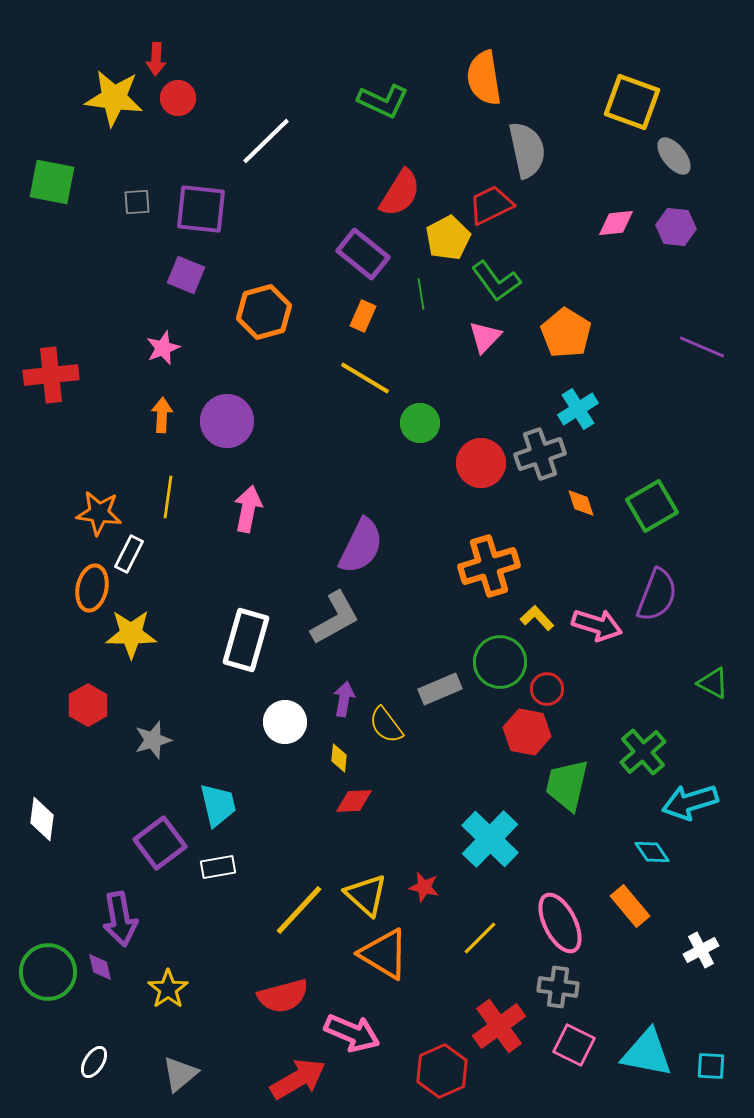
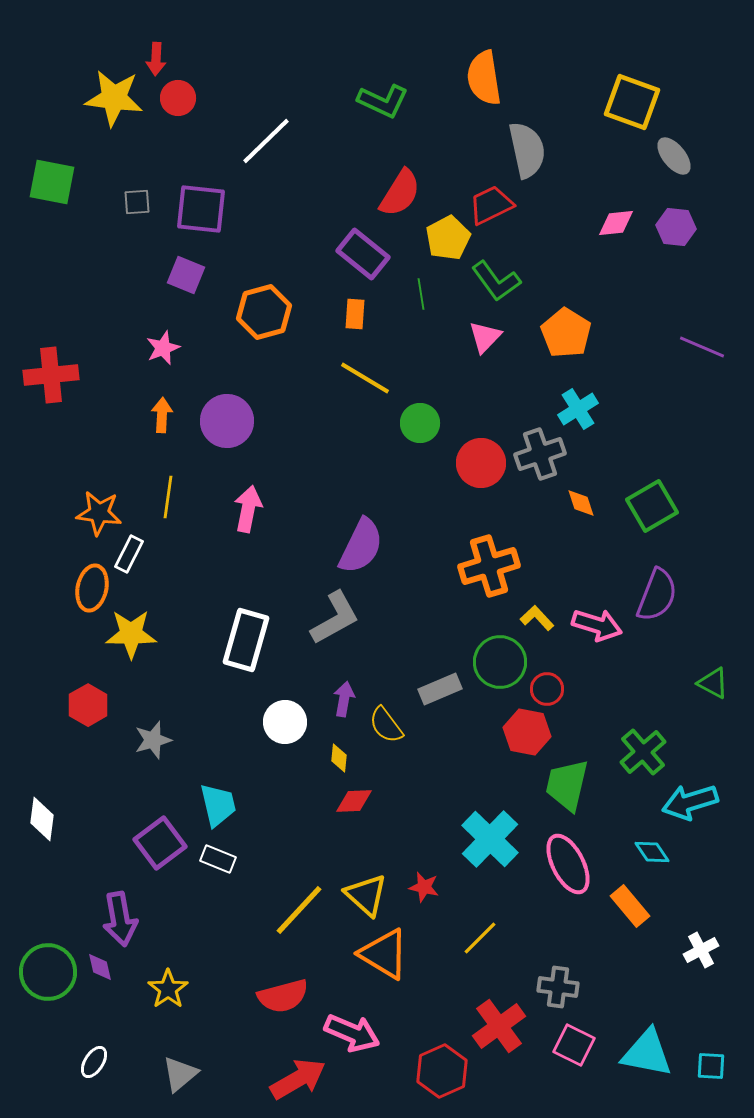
orange rectangle at (363, 316): moved 8 px left, 2 px up; rotated 20 degrees counterclockwise
white rectangle at (218, 867): moved 8 px up; rotated 32 degrees clockwise
pink ellipse at (560, 923): moved 8 px right, 59 px up
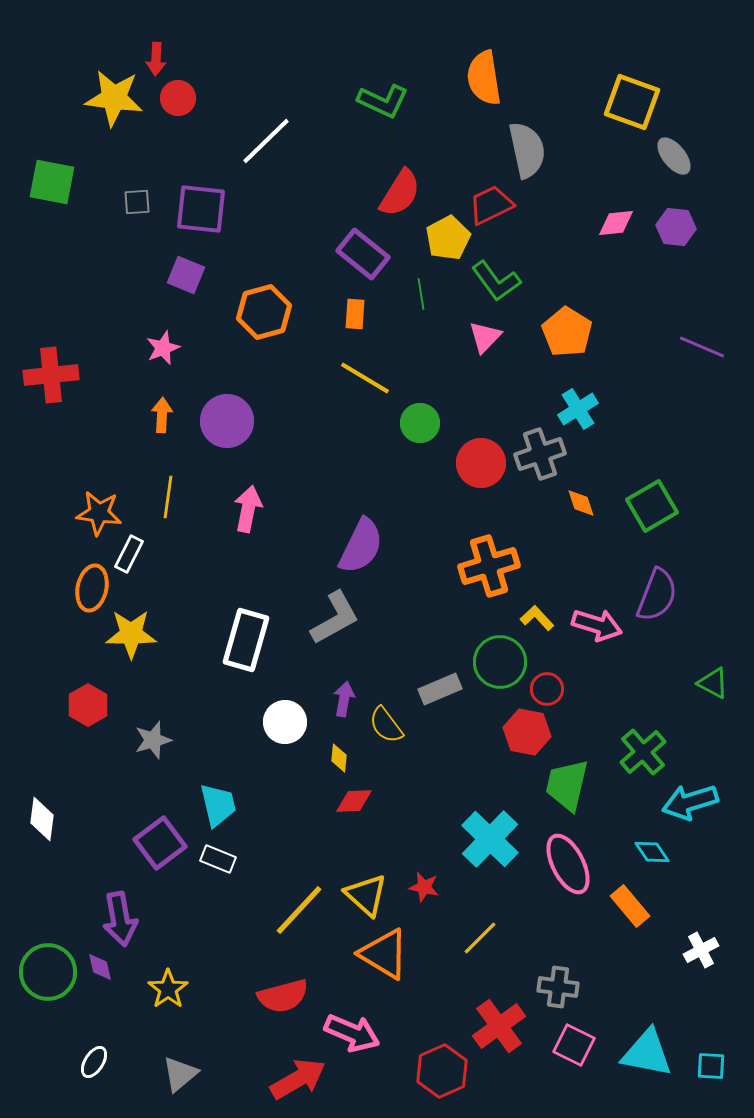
orange pentagon at (566, 333): moved 1 px right, 1 px up
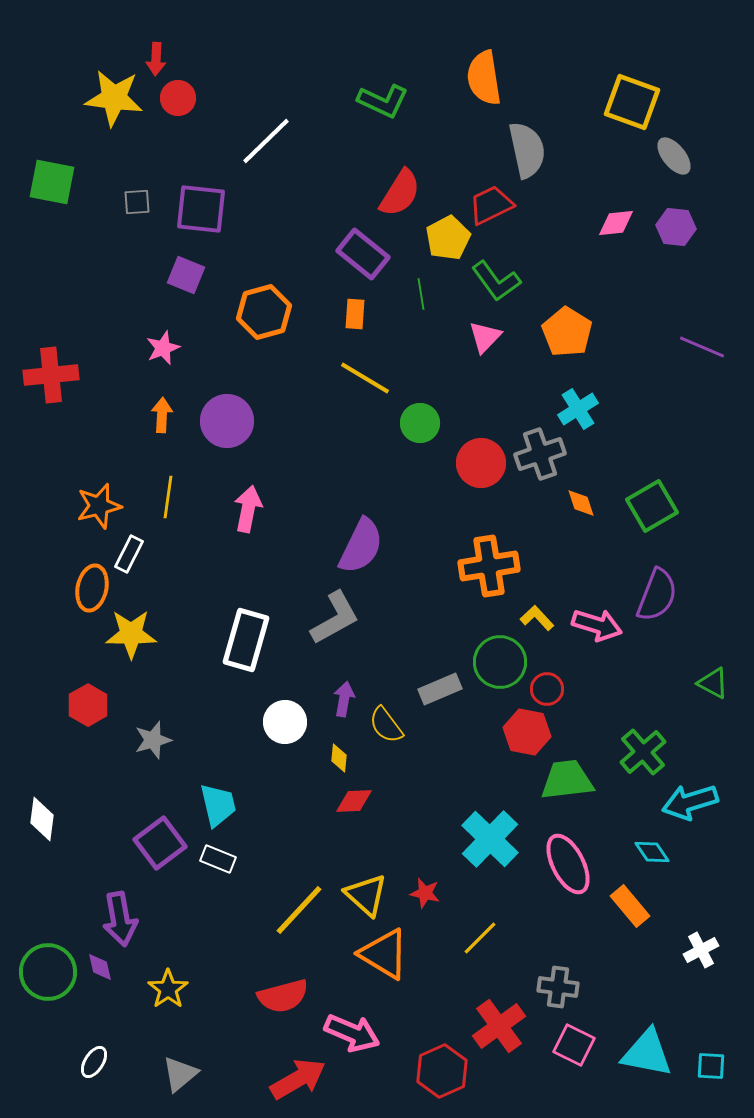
orange star at (99, 513): moved 7 px up; rotated 21 degrees counterclockwise
orange cross at (489, 566): rotated 8 degrees clockwise
green trapezoid at (567, 785): moved 5 px up; rotated 70 degrees clockwise
red star at (424, 887): moved 1 px right, 6 px down
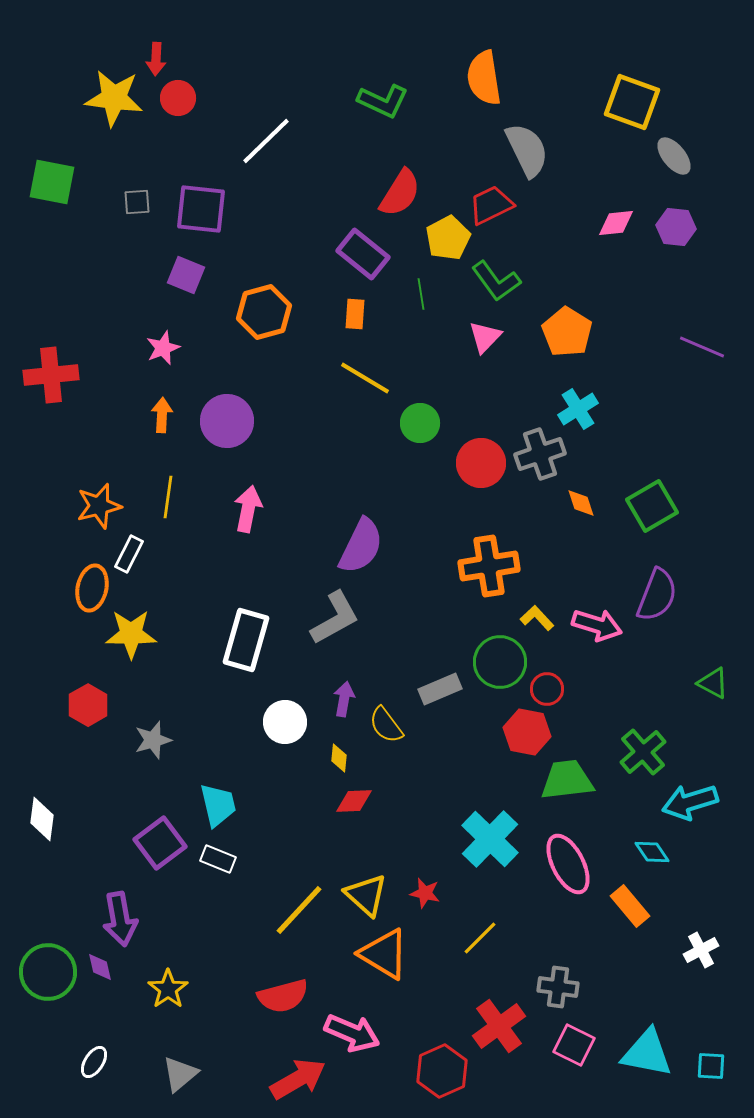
gray semicircle at (527, 150): rotated 14 degrees counterclockwise
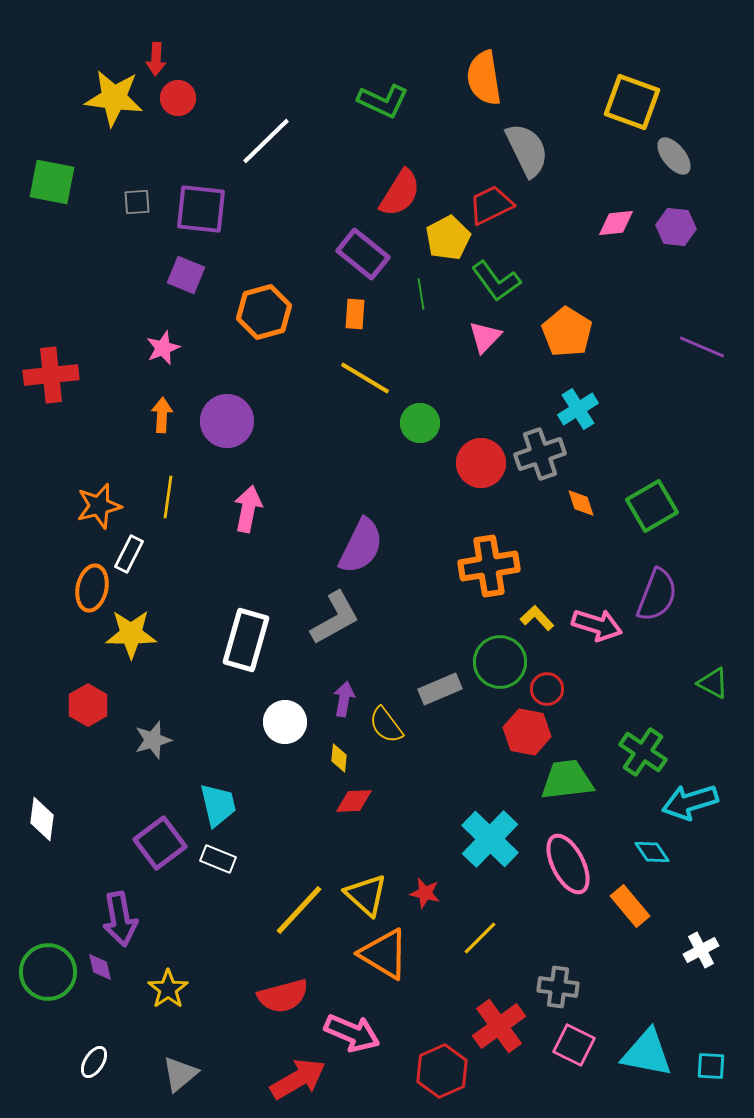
green cross at (643, 752): rotated 15 degrees counterclockwise
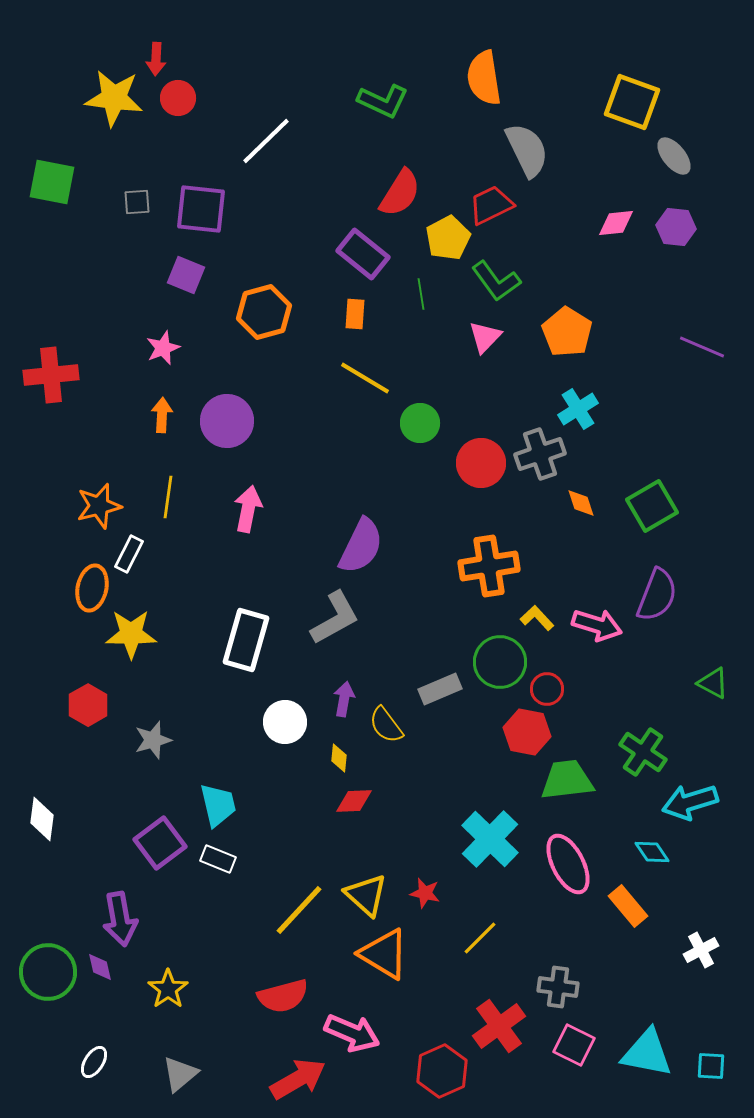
orange rectangle at (630, 906): moved 2 px left
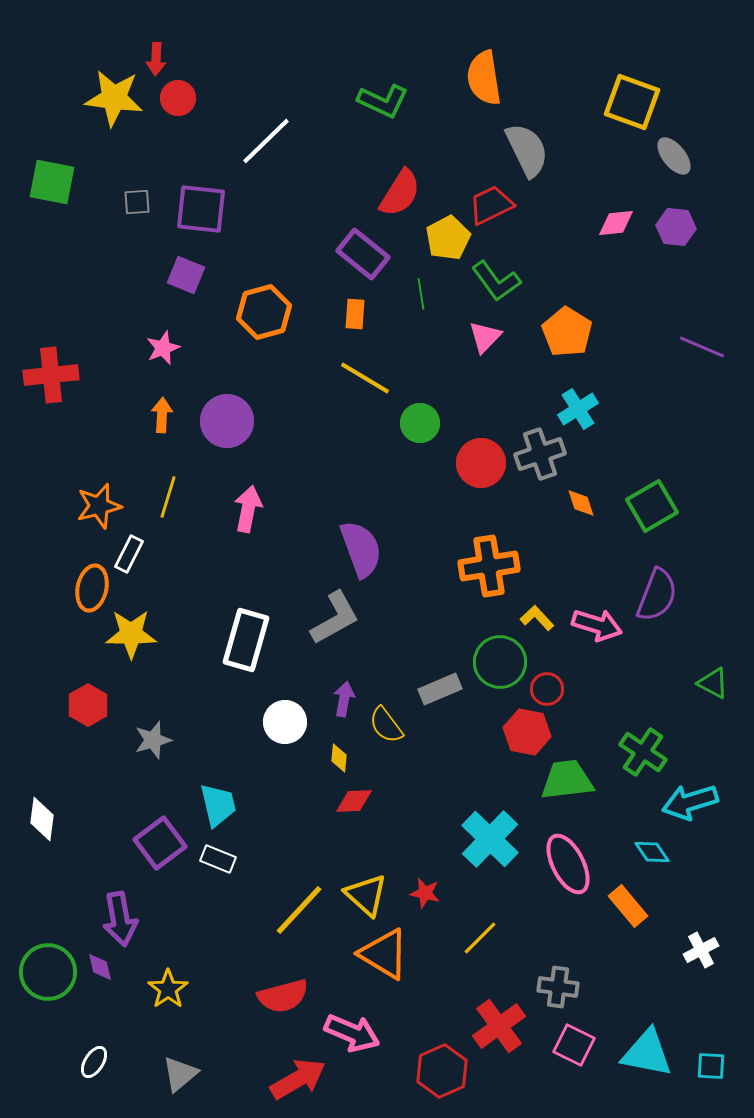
yellow line at (168, 497): rotated 9 degrees clockwise
purple semicircle at (361, 546): moved 3 px down; rotated 46 degrees counterclockwise
